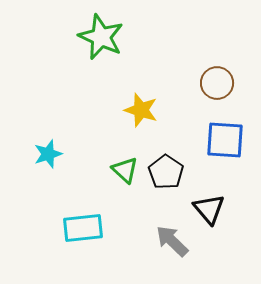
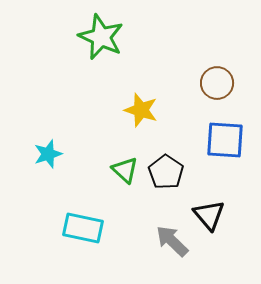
black triangle: moved 6 px down
cyan rectangle: rotated 18 degrees clockwise
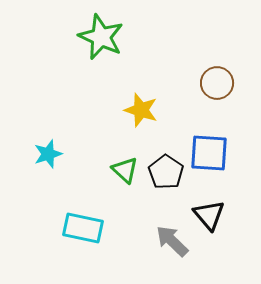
blue square: moved 16 px left, 13 px down
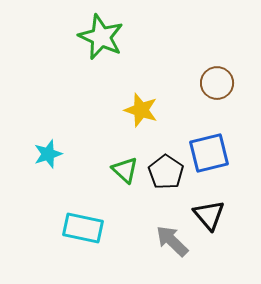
blue square: rotated 18 degrees counterclockwise
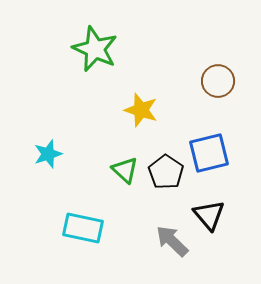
green star: moved 6 px left, 12 px down
brown circle: moved 1 px right, 2 px up
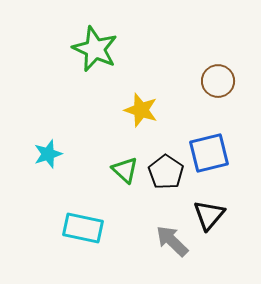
black triangle: rotated 20 degrees clockwise
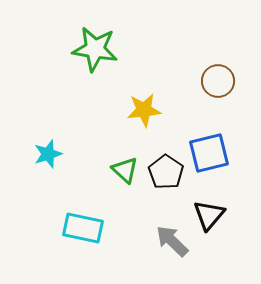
green star: rotated 15 degrees counterclockwise
yellow star: moved 3 px right; rotated 24 degrees counterclockwise
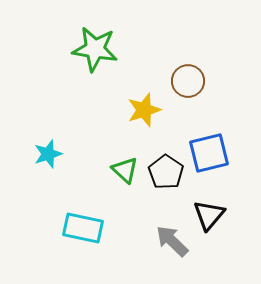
brown circle: moved 30 px left
yellow star: rotated 12 degrees counterclockwise
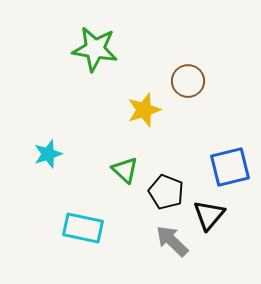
blue square: moved 21 px right, 14 px down
black pentagon: moved 20 px down; rotated 12 degrees counterclockwise
